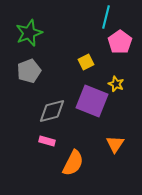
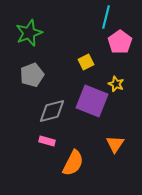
gray pentagon: moved 3 px right, 4 px down
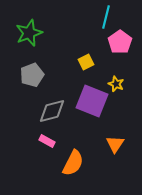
pink rectangle: rotated 14 degrees clockwise
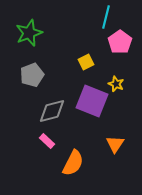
pink rectangle: rotated 14 degrees clockwise
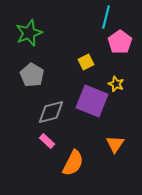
gray pentagon: rotated 20 degrees counterclockwise
gray diamond: moved 1 px left, 1 px down
